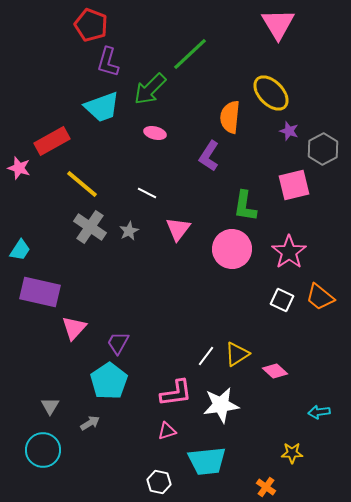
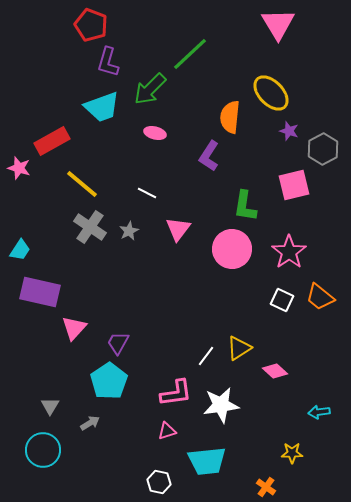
yellow triangle at (237, 354): moved 2 px right, 6 px up
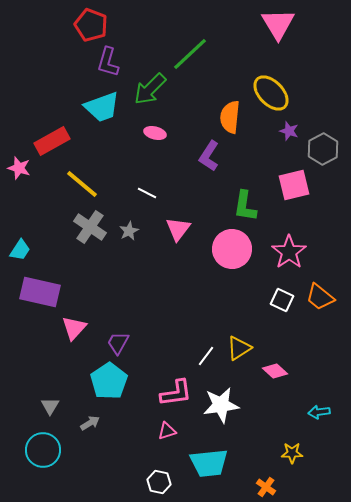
cyan trapezoid at (207, 461): moved 2 px right, 2 px down
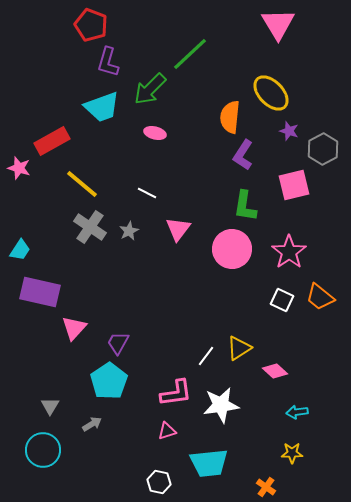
purple L-shape at (209, 156): moved 34 px right, 1 px up
cyan arrow at (319, 412): moved 22 px left
gray arrow at (90, 423): moved 2 px right, 1 px down
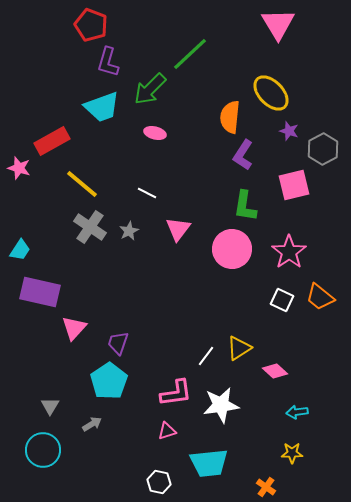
purple trapezoid at (118, 343): rotated 10 degrees counterclockwise
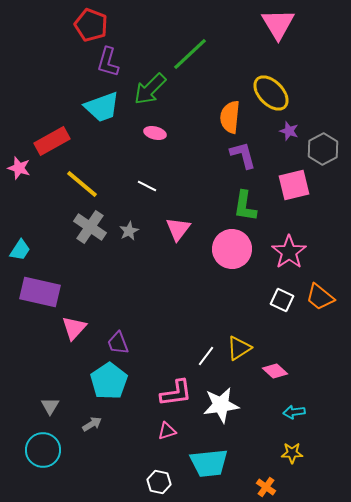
purple L-shape at (243, 155): rotated 132 degrees clockwise
white line at (147, 193): moved 7 px up
purple trapezoid at (118, 343): rotated 40 degrees counterclockwise
cyan arrow at (297, 412): moved 3 px left
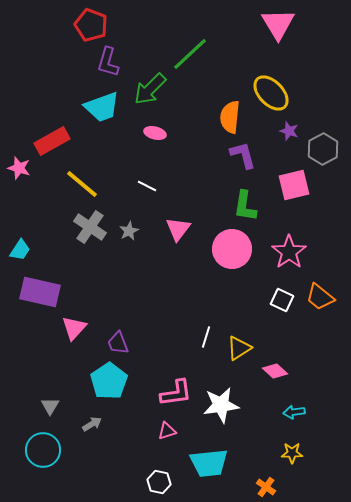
white line at (206, 356): moved 19 px up; rotated 20 degrees counterclockwise
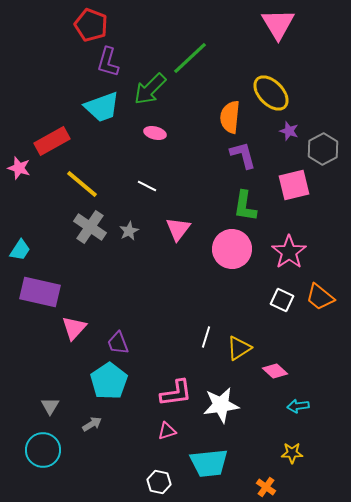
green line at (190, 54): moved 4 px down
cyan arrow at (294, 412): moved 4 px right, 6 px up
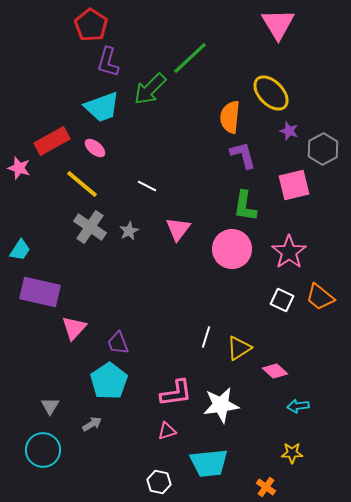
red pentagon at (91, 25): rotated 12 degrees clockwise
pink ellipse at (155, 133): moved 60 px left, 15 px down; rotated 25 degrees clockwise
